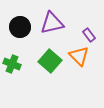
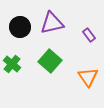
orange triangle: moved 9 px right, 21 px down; rotated 10 degrees clockwise
green cross: rotated 18 degrees clockwise
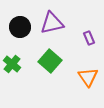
purple rectangle: moved 3 px down; rotated 16 degrees clockwise
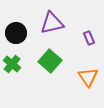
black circle: moved 4 px left, 6 px down
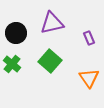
orange triangle: moved 1 px right, 1 px down
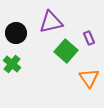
purple triangle: moved 1 px left, 1 px up
green square: moved 16 px right, 10 px up
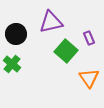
black circle: moved 1 px down
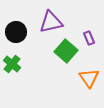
black circle: moved 2 px up
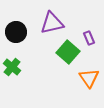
purple triangle: moved 1 px right, 1 px down
green square: moved 2 px right, 1 px down
green cross: moved 3 px down
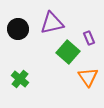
black circle: moved 2 px right, 3 px up
green cross: moved 8 px right, 12 px down
orange triangle: moved 1 px left, 1 px up
